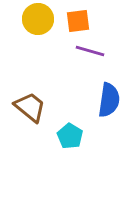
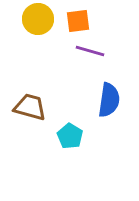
brown trapezoid: rotated 24 degrees counterclockwise
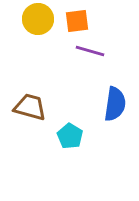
orange square: moved 1 px left
blue semicircle: moved 6 px right, 4 px down
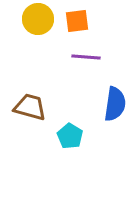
purple line: moved 4 px left, 6 px down; rotated 12 degrees counterclockwise
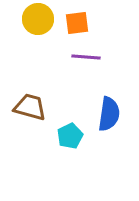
orange square: moved 2 px down
blue semicircle: moved 6 px left, 10 px down
cyan pentagon: rotated 15 degrees clockwise
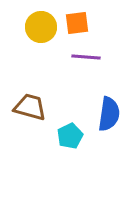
yellow circle: moved 3 px right, 8 px down
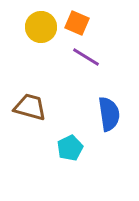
orange square: rotated 30 degrees clockwise
purple line: rotated 28 degrees clockwise
blue semicircle: rotated 16 degrees counterclockwise
cyan pentagon: moved 12 px down
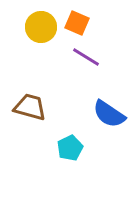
blue semicircle: rotated 132 degrees clockwise
